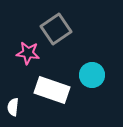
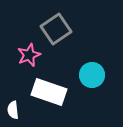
pink star: moved 1 px right, 2 px down; rotated 30 degrees counterclockwise
white rectangle: moved 3 px left, 2 px down
white semicircle: moved 3 px down; rotated 12 degrees counterclockwise
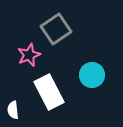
white rectangle: rotated 44 degrees clockwise
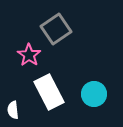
pink star: rotated 15 degrees counterclockwise
cyan circle: moved 2 px right, 19 px down
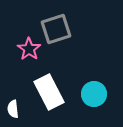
gray square: rotated 16 degrees clockwise
pink star: moved 6 px up
white semicircle: moved 1 px up
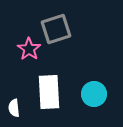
white rectangle: rotated 24 degrees clockwise
white semicircle: moved 1 px right, 1 px up
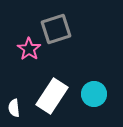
white rectangle: moved 3 px right, 4 px down; rotated 36 degrees clockwise
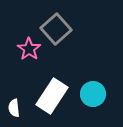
gray square: rotated 24 degrees counterclockwise
cyan circle: moved 1 px left
